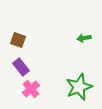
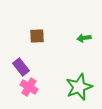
brown square: moved 19 px right, 4 px up; rotated 21 degrees counterclockwise
pink cross: moved 2 px left, 2 px up; rotated 18 degrees counterclockwise
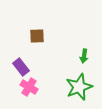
green arrow: moved 18 px down; rotated 72 degrees counterclockwise
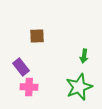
pink cross: rotated 30 degrees counterclockwise
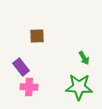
green arrow: moved 2 px down; rotated 40 degrees counterclockwise
green star: rotated 24 degrees clockwise
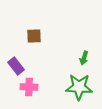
brown square: moved 3 px left
green arrow: rotated 48 degrees clockwise
purple rectangle: moved 5 px left, 1 px up
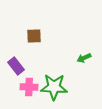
green arrow: rotated 48 degrees clockwise
green star: moved 25 px left
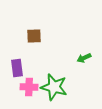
purple rectangle: moved 1 px right, 2 px down; rotated 30 degrees clockwise
green star: rotated 12 degrees clockwise
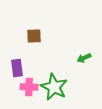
green star: rotated 12 degrees clockwise
